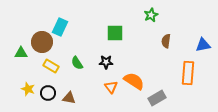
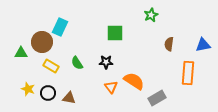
brown semicircle: moved 3 px right, 3 px down
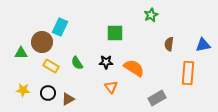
orange semicircle: moved 13 px up
yellow star: moved 5 px left, 1 px down; rotated 16 degrees counterclockwise
brown triangle: moved 1 px left, 1 px down; rotated 40 degrees counterclockwise
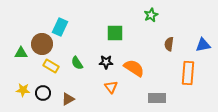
brown circle: moved 2 px down
black circle: moved 5 px left
gray rectangle: rotated 30 degrees clockwise
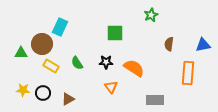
gray rectangle: moved 2 px left, 2 px down
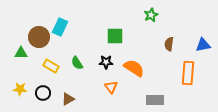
green square: moved 3 px down
brown circle: moved 3 px left, 7 px up
yellow star: moved 3 px left, 1 px up
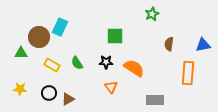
green star: moved 1 px right, 1 px up
yellow rectangle: moved 1 px right, 1 px up
black circle: moved 6 px right
